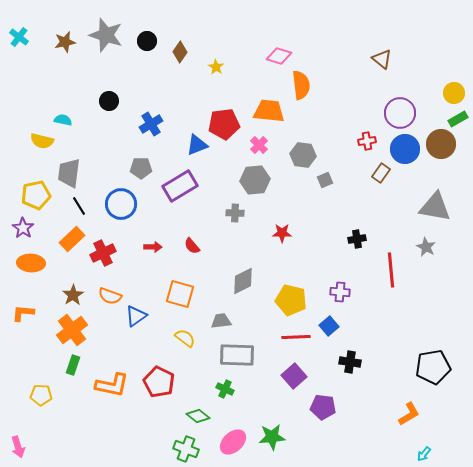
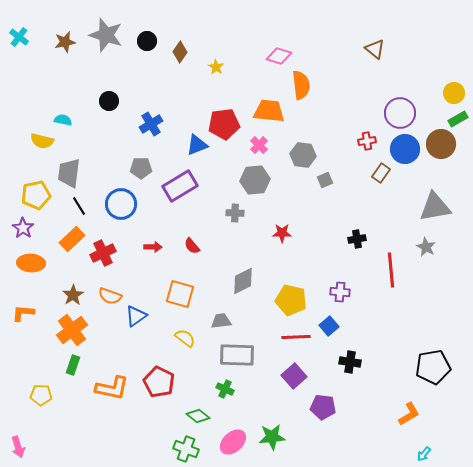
brown triangle at (382, 59): moved 7 px left, 10 px up
gray triangle at (435, 207): rotated 20 degrees counterclockwise
orange L-shape at (112, 385): moved 3 px down
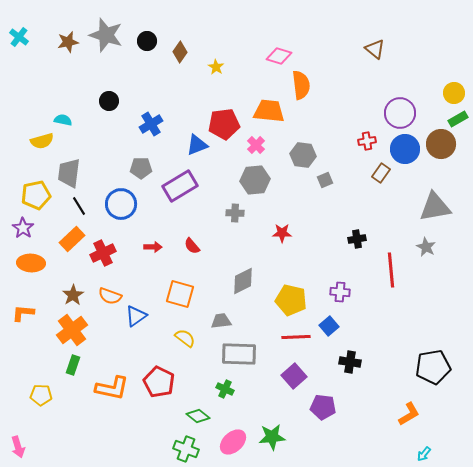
brown star at (65, 42): moved 3 px right
yellow semicircle at (42, 141): rotated 30 degrees counterclockwise
pink cross at (259, 145): moved 3 px left
gray rectangle at (237, 355): moved 2 px right, 1 px up
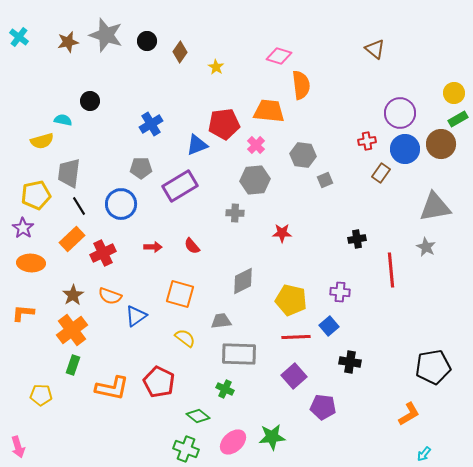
black circle at (109, 101): moved 19 px left
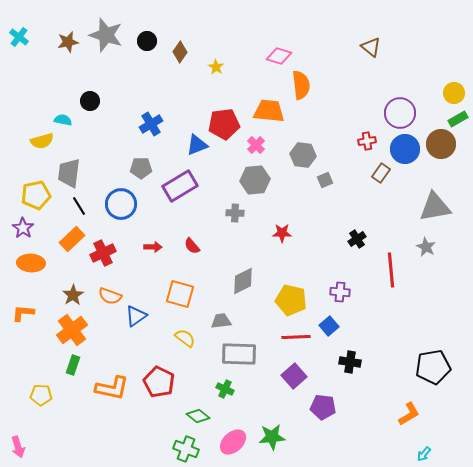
brown triangle at (375, 49): moved 4 px left, 2 px up
black cross at (357, 239): rotated 24 degrees counterclockwise
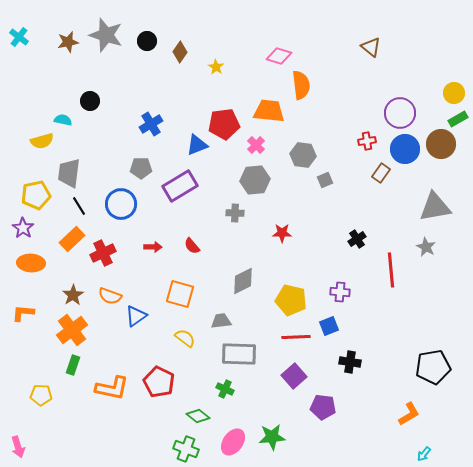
blue square at (329, 326): rotated 18 degrees clockwise
pink ellipse at (233, 442): rotated 12 degrees counterclockwise
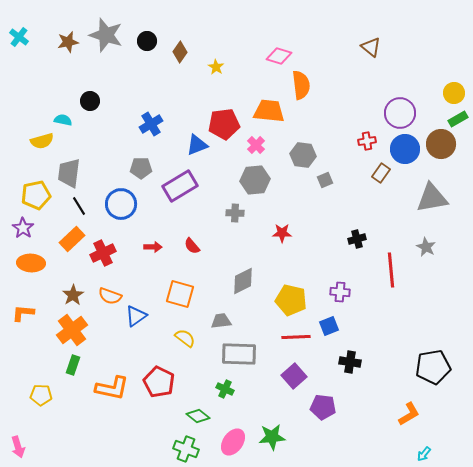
gray triangle at (435, 207): moved 3 px left, 9 px up
black cross at (357, 239): rotated 18 degrees clockwise
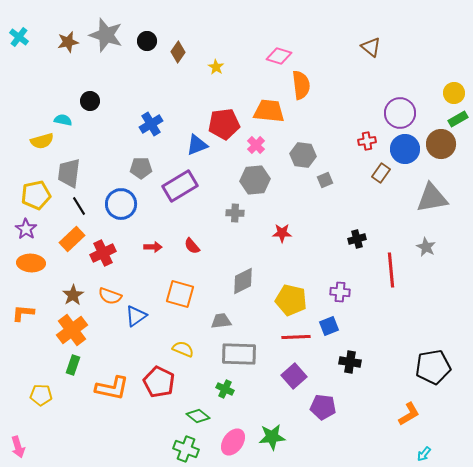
brown diamond at (180, 52): moved 2 px left
purple star at (23, 228): moved 3 px right, 1 px down
yellow semicircle at (185, 338): moved 2 px left, 11 px down; rotated 15 degrees counterclockwise
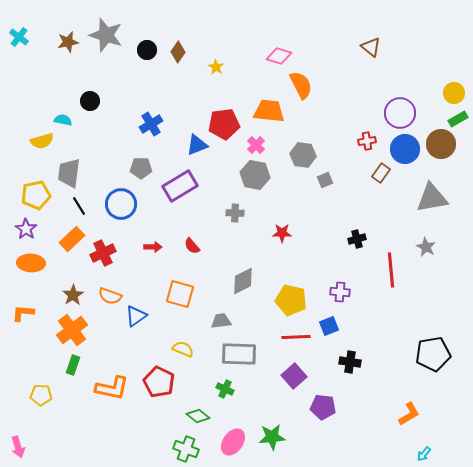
black circle at (147, 41): moved 9 px down
orange semicircle at (301, 85): rotated 20 degrees counterclockwise
gray hexagon at (255, 180): moved 5 px up; rotated 16 degrees clockwise
black pentagon at (433, 367): moved 13 px up
